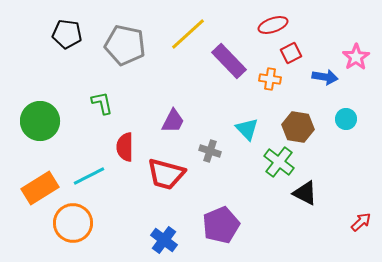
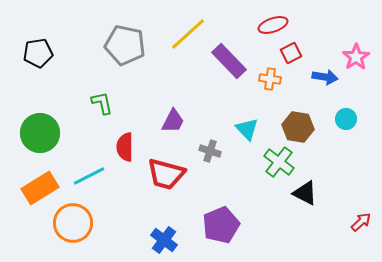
black pentagon: moved 29 px left, 19 px down; rotated 16 degrees counterclockwise
green circle: moved 12 px down
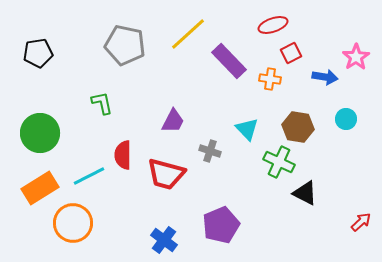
red semicircle: moved 2 px left, 8 px down
green cross: rotated 12 degrees counterclockwise
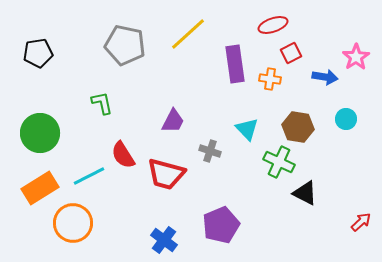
purple rectangle: moved 6 px right, 3 px down; rotated 36 degrees clockwise
red semicircle: rotated 32 degrees counterclockwise
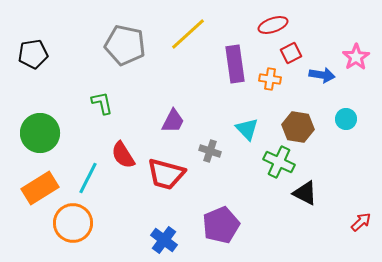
black pentagon: moved 5 px left, 1 px down
blue arrow: moved 3 px left, 2 px up
cyan line: moved 1 px left, 2 px down; rotated 36 degrees counterclockwise
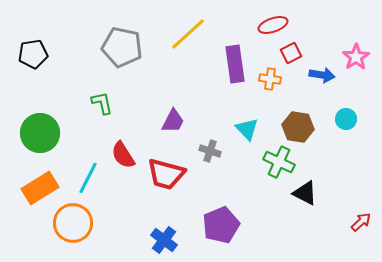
gray pentagon: moved 3 px left, 2 px down
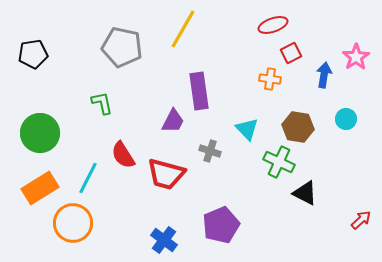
yellow line: moved 5 px left, 5 px up; rotated 18 degrees counterclockwise
purple rectangle: moved 36 px left, 27 px down
blue arrow: moved 2 px right; rotated 90 degrees counterclockwise
red arrow: moved 2 px up
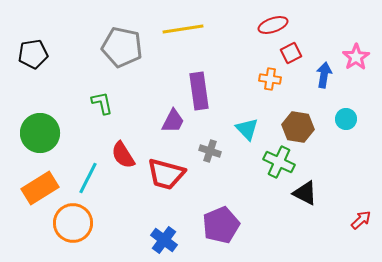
yellow line: rotated 51 degrees clockwise
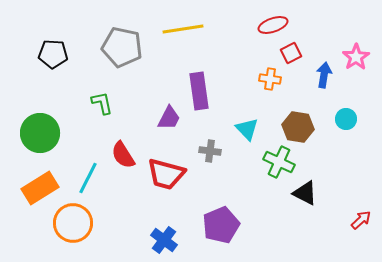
black pentagon: moved 20 px right; rotated 12 degrees clockwise
purple trapezoid: moved 4 px left, 3 px up
gray cross: rotated 10 degrees counterclockwise
